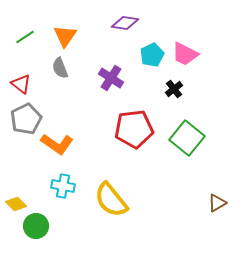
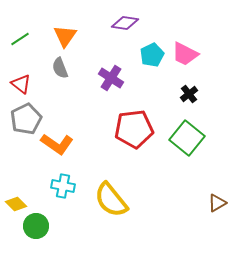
green line: moved 5 px left, 2 px down
black cross: moved 15 px right, 5 px down
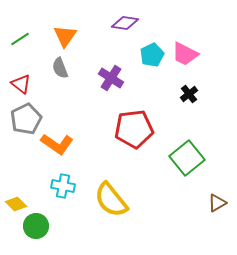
green square: moved 20 px down; rotated 12 degrees clockwise
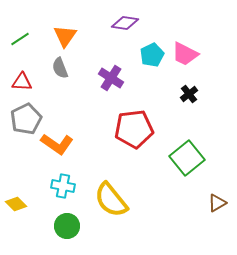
red triangle: moved 1 px right, 2 px up; rotated 35 degrees counterclockwise
green circle: moved 31 px right
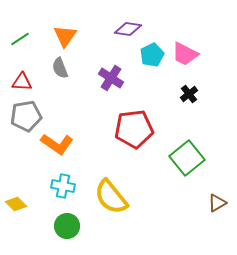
purple diamond: moved 3 px right, 6 px down
gray pentagon: moved 3 px up; rotated 16 degrees clockwise
yellow semicircle: moved 3 px up
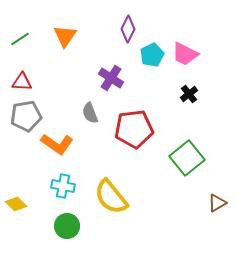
purple diamond: rotated 72 degrees counterclockwise
gray semicircle: moved 30 px right, 45 px down
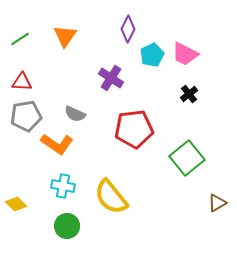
gray semicircle: moved 15 px left, 1 px down; rotated 45 degrees counterclockwise
